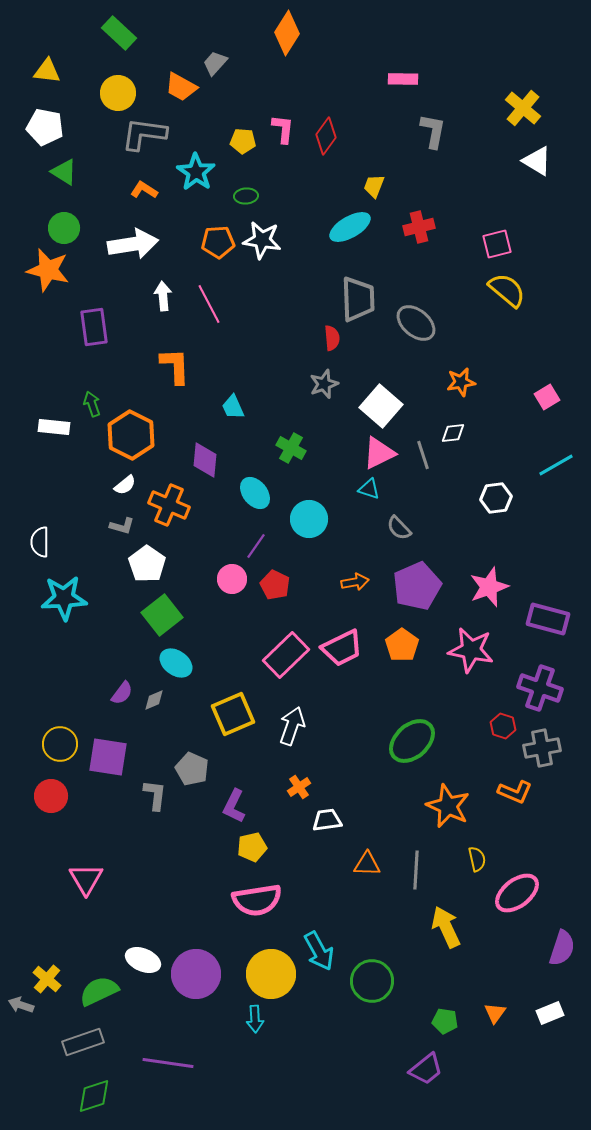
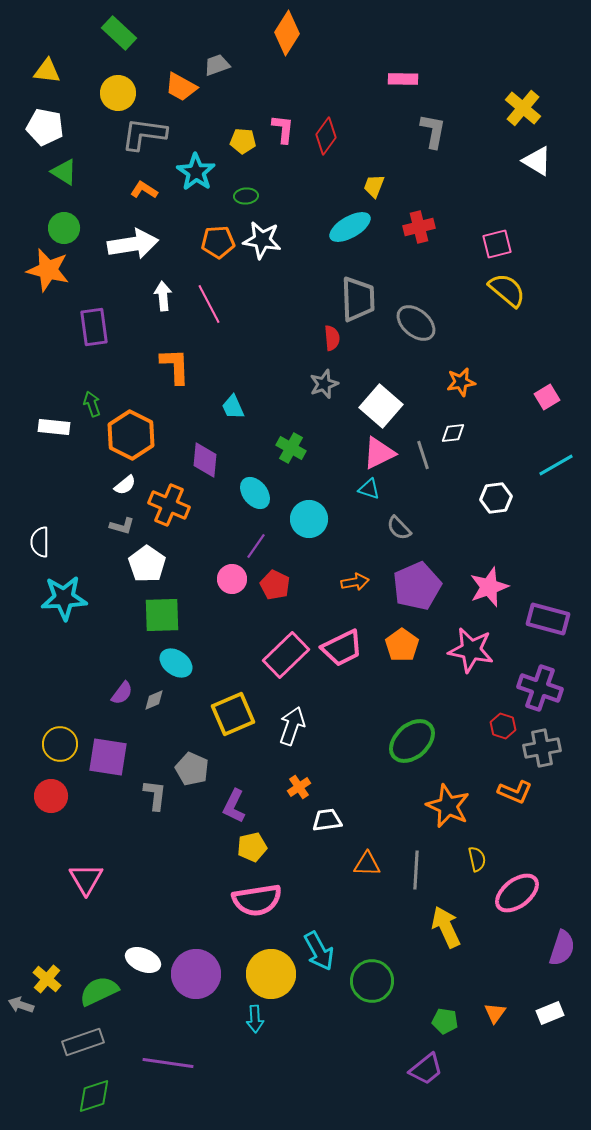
gray trapezoid at (215, 63): moved 2 px right, 2 px down; rotated 28 degrees clockwise
green square at (162, 615): rotated 36 degrees clockwise
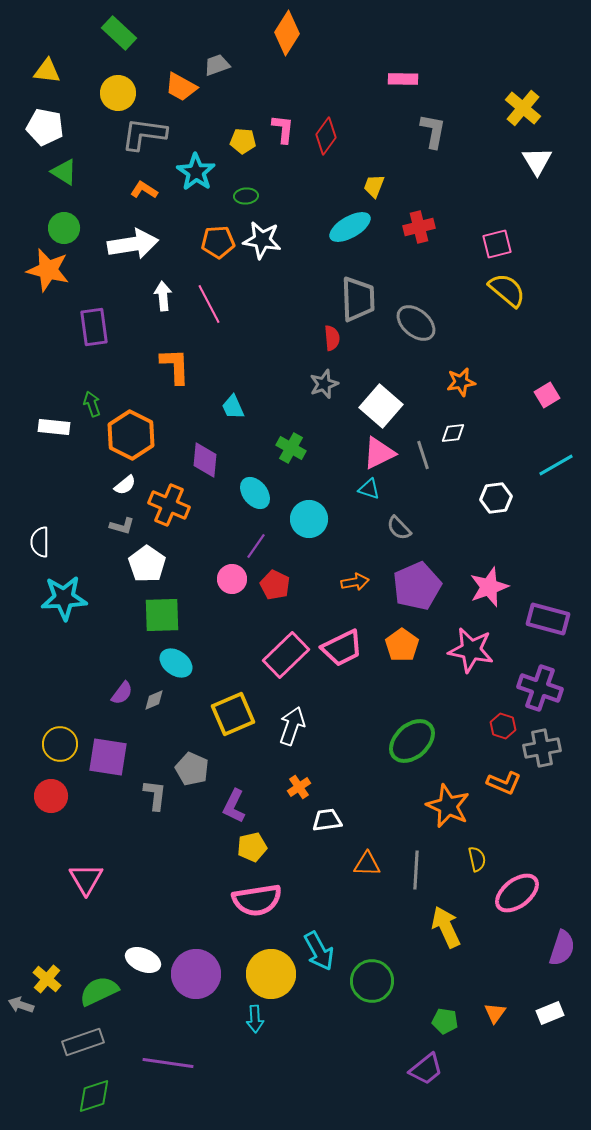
white triangle at (537, 161): rotated 28 degrees clockwise
pink square at (547, 397): moved 2 px up
orange L-shape at (515, 792): moved 11 px left, 9 px up
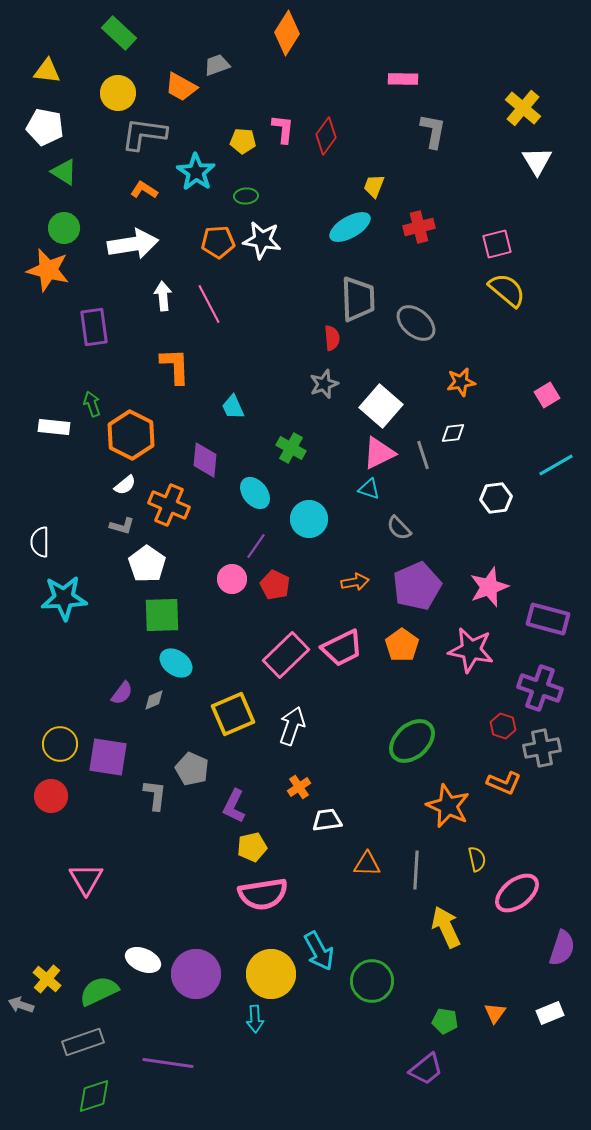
pink semicircle at (257, 900): moved 6 px right, 6 px up
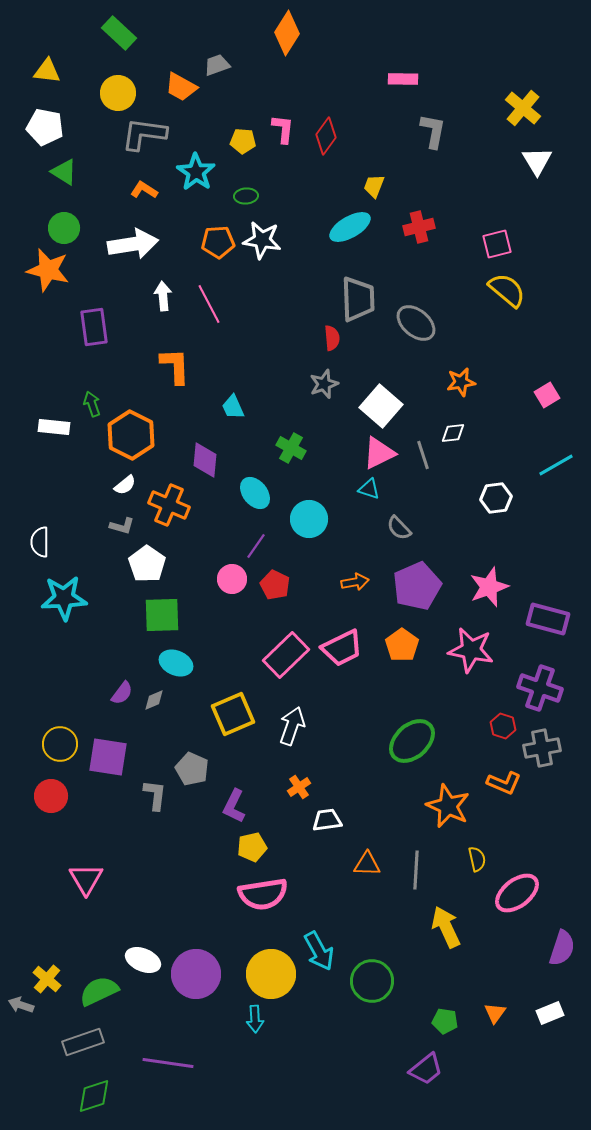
cyan ellipse at (176, 663): rotated 12 degrees counterclockwise
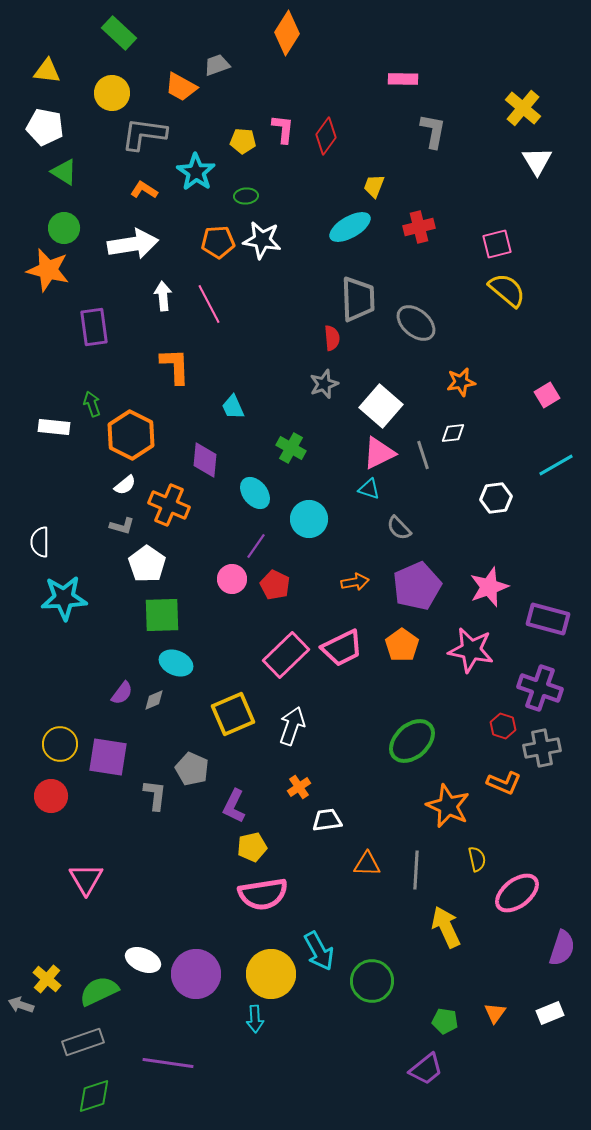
yellow circle at (118, 93): moved 6 px left
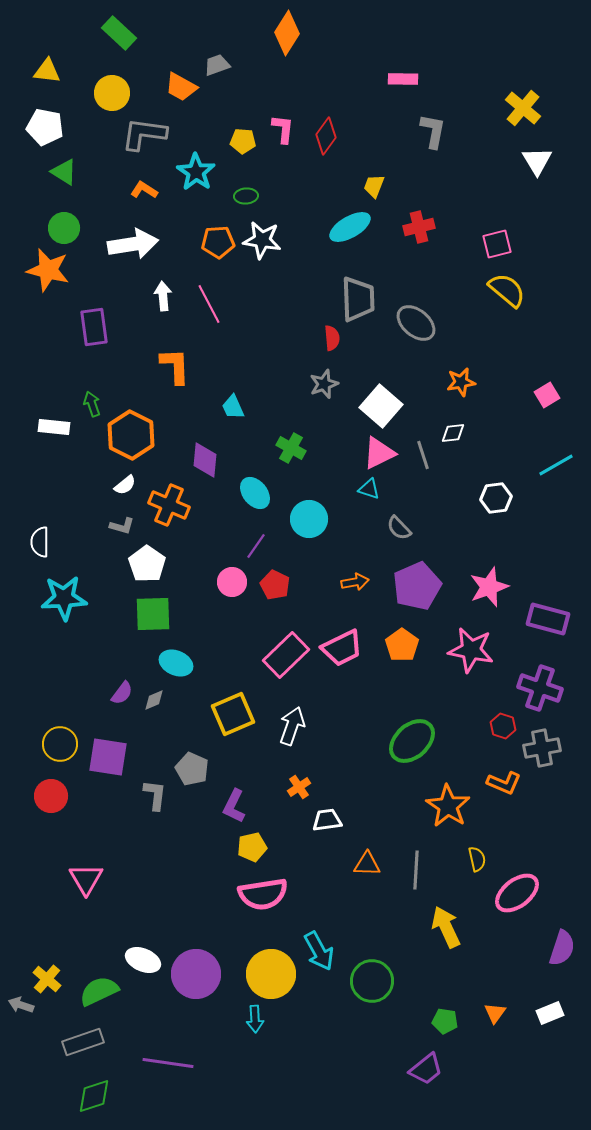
pink circle at (232, 579): moved 3 px down
green square at (162, 615): moved 9 px left, 1 px up
orange star at (448, 806): rotated 9 degrees clockwise
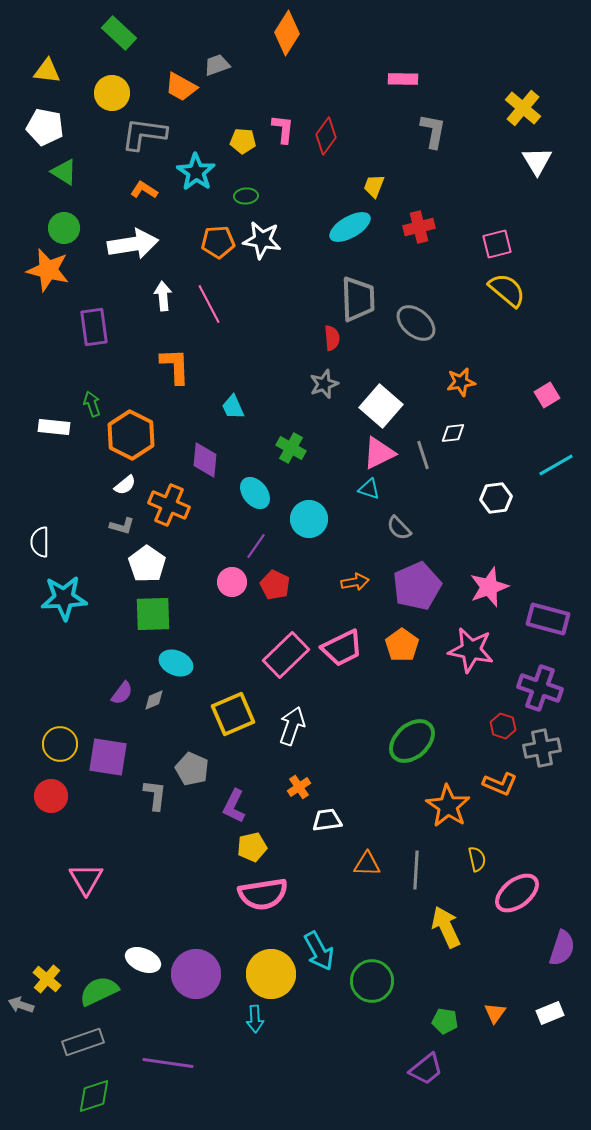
orange L-shape at (504, 783): moved 4 px left, 1 px down
